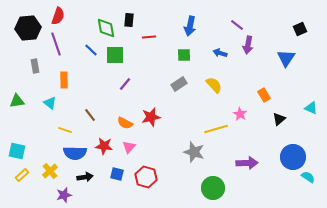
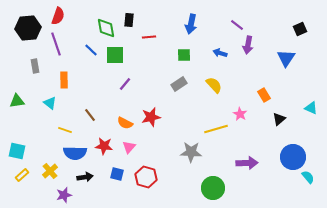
blue arrow at (190, 26): moved 1 px right, 2 px up
gray star at (194, 152): moved 3 px left; rotated 15 degrees counterclockwise
cyan semicircle at (308, 177): rotated 16 degrees clockwise
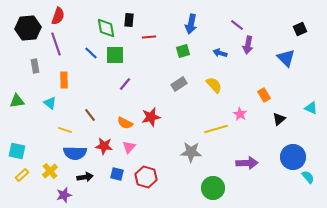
blue line at (91, 50): moved 3 px down
green square at (184, 55): moved 1 px left, 4 px up; rotated 16 degrees counterclockwise
blue triangle at (286, 58): rotated 18 degrees counterclockwise
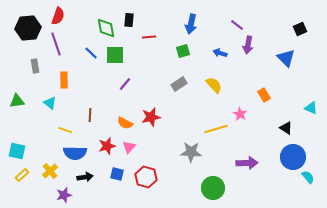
brown line at (90, 115): rotated 40 degrees clockwise
black triangle at (279, 119): moved 7 px right, 9 px down; rotated 48 degrees counterclockwise
red star at (104, 146): moved 3 px right; rotated 24 degrees counterclockwise
